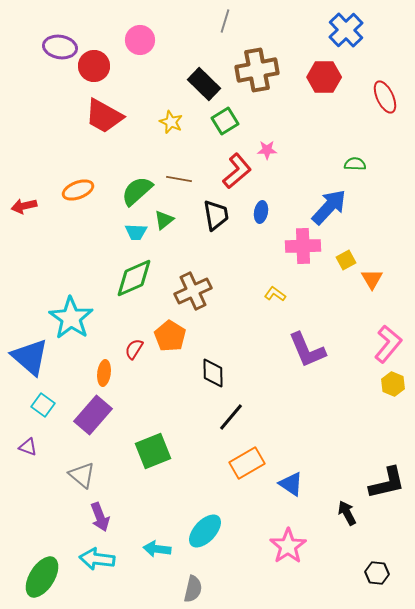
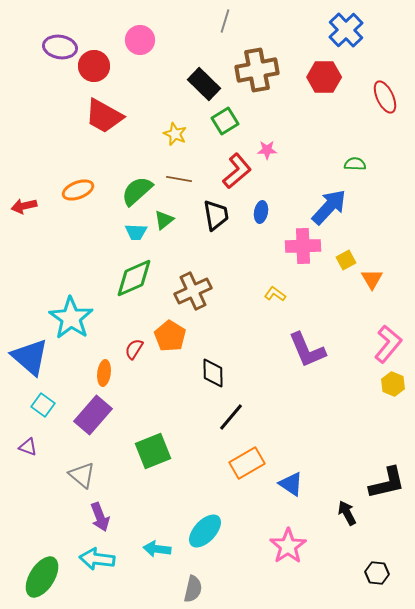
yellow star at (171, 122): moved 4 px right, 12 px down
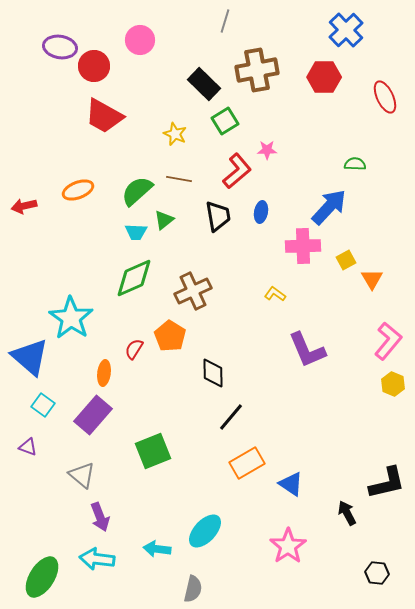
black trapezoid at (216, 215): moved 2 px right, 1 px down
pink L-shape at (388, 344): moved 3 px up
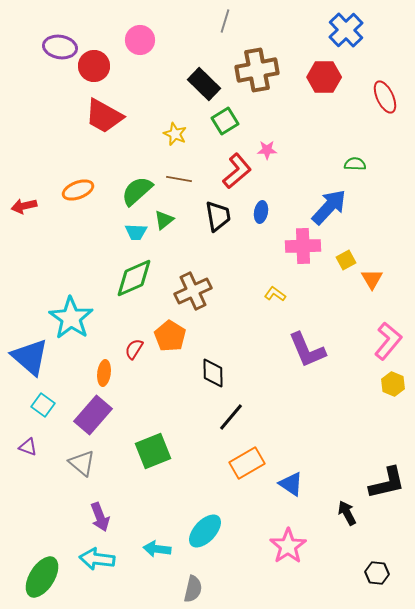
gray triangle at (82, 475): moved 12 px up
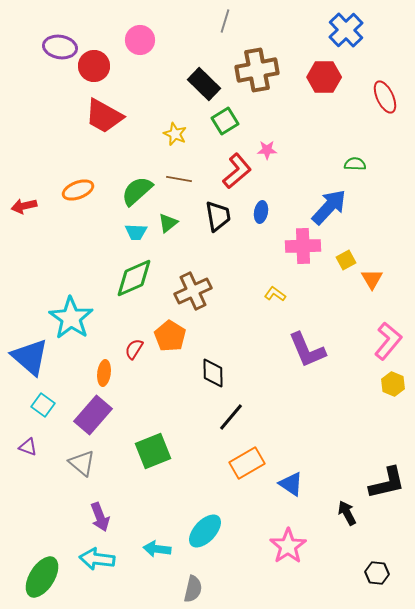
green triangle at (164, 220): moved 4 px right, 3 px down
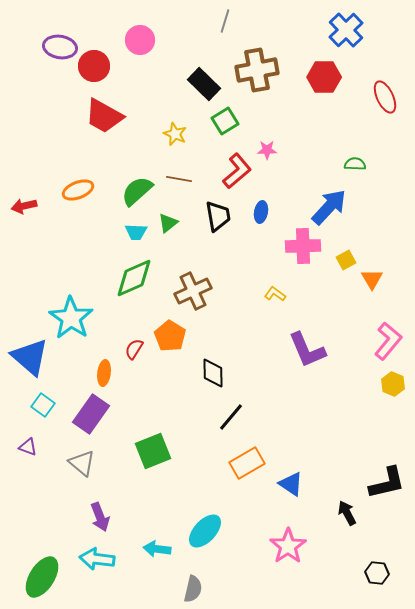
purple rectangle at (93, 415): moved 2 px left, 1 px up; rotated 6 degrees counterclockwise
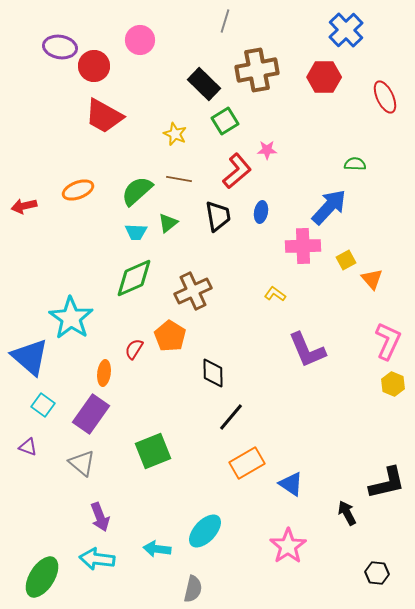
orange triangle at (372, 279): rotated 10 degrees counterclockwise
pink L-shape at (388, 341): rotated 15 degrees counterclockwise
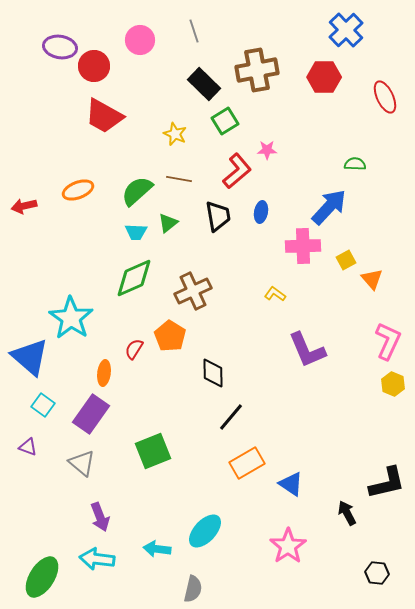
gray line at (225, 21): moved 31 px left, 10 px down; rotated 35 degrees counterclockwise
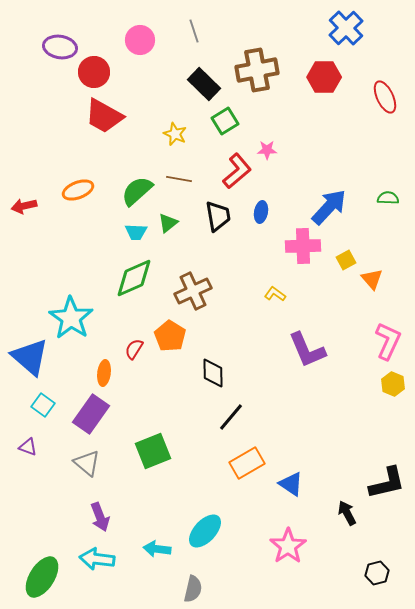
blue cross at (346, 30): moved 2 px up
red circle at (94, 66): moved 6 px down
green semicircle at (355, 164): moved 33 px right, 34 px down
gray triangle at (82, 463): moved 5 px right
black hexagon at (377, 573): rotated 20 degrees counterclockwise
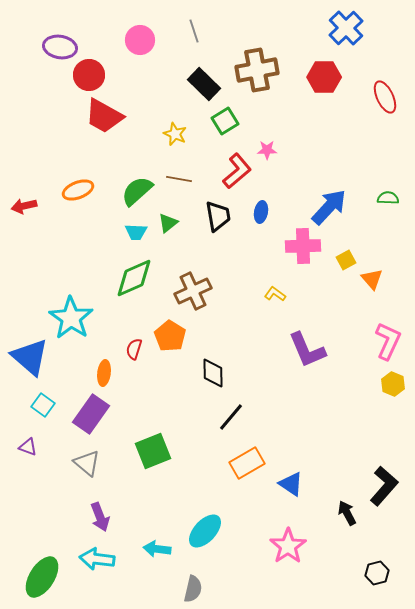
red circle at (94, 72): moved 5 px left, 3 px down
red semicircle at (134, 349): rotated 15 degrees counterclockwise
black L-shape at (387, 483): moved 3 px left, 3 px down; rotated 36 degrees counterclockwise
